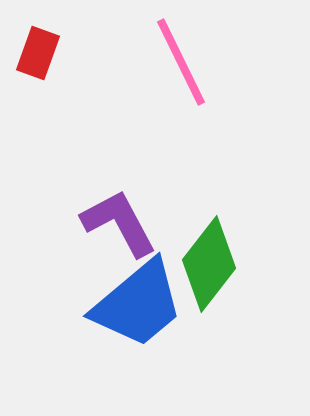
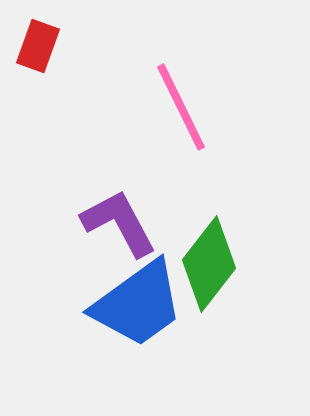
red rectangle: moved 7 px up
pink line: moved 45 px down
blue trapezoid: rotated 4 degrees clockwise
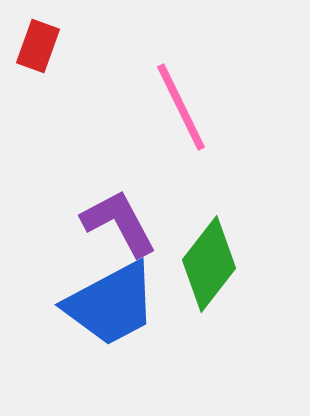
blue trapezoid: moved 27 px left; rotated 8 degrees clockwise
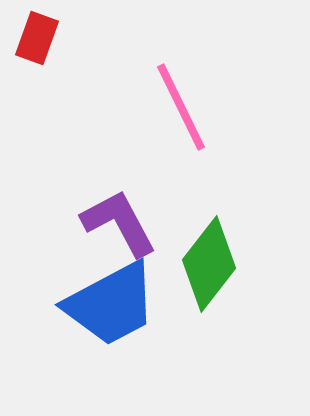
red rectangle: moved 1 px left, 8 px up
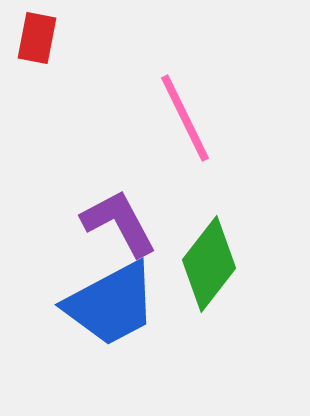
red rectangle: rotated 9 degrees counterclockwise
pink line: moved 4 px right, 11 px down
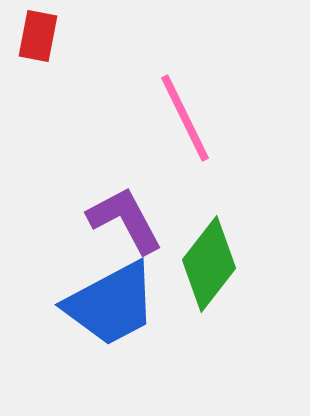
red rectangle: moved 1 px right, 2 px up
purple L-shape: moved 6 px right, 3 px up
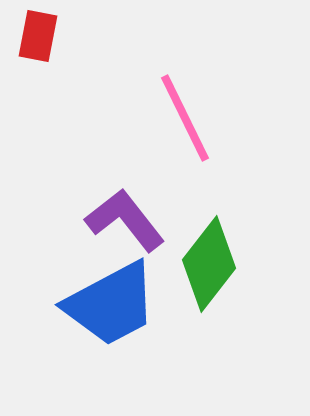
purple L-shape: rotated 10 degrees counterclockwise
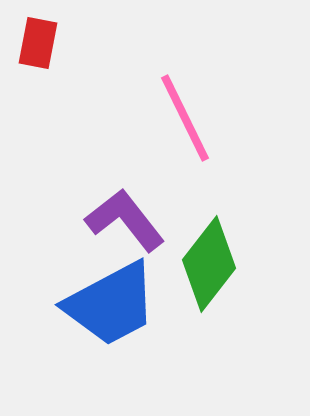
red rectangle: moved 7 px down
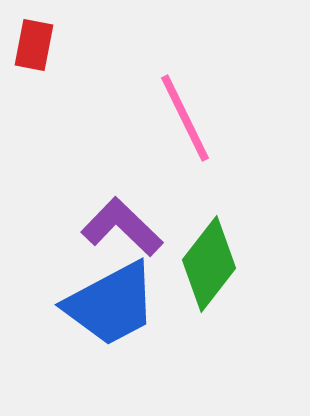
red rectangle: moved 4 px left, 2 px down
purple L-shape: moved 3 px left, 7 px down; rotated 8 degrees counterclockwise
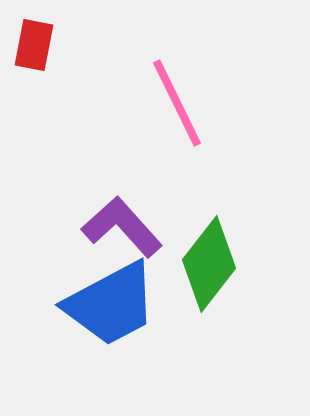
pink line: moved 8 px left, 15 px up
purple L-shape: rotated 4 degrees clockwise
